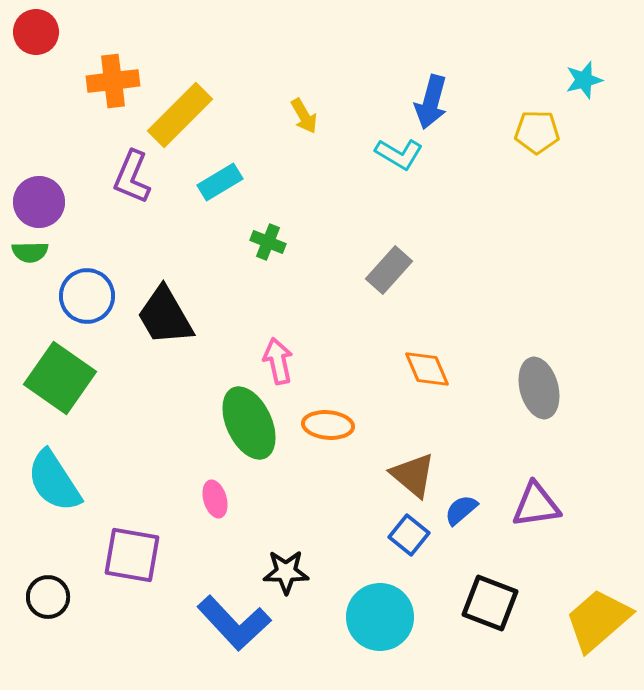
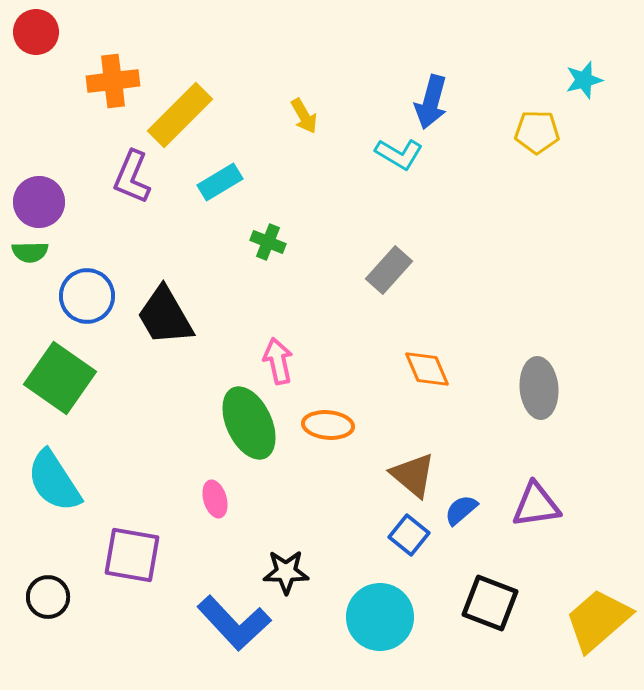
gray ellipse: rotated 10 degrees clockwise
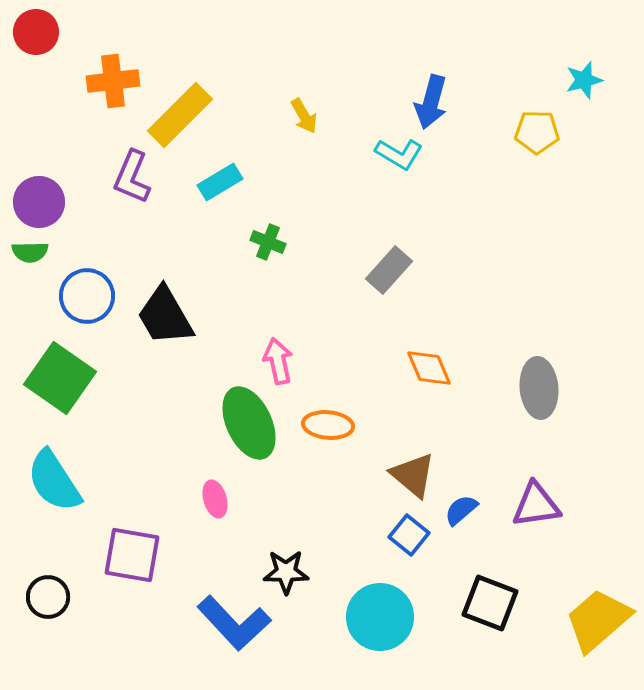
orange diamond: moved 2 px right, 1 px up
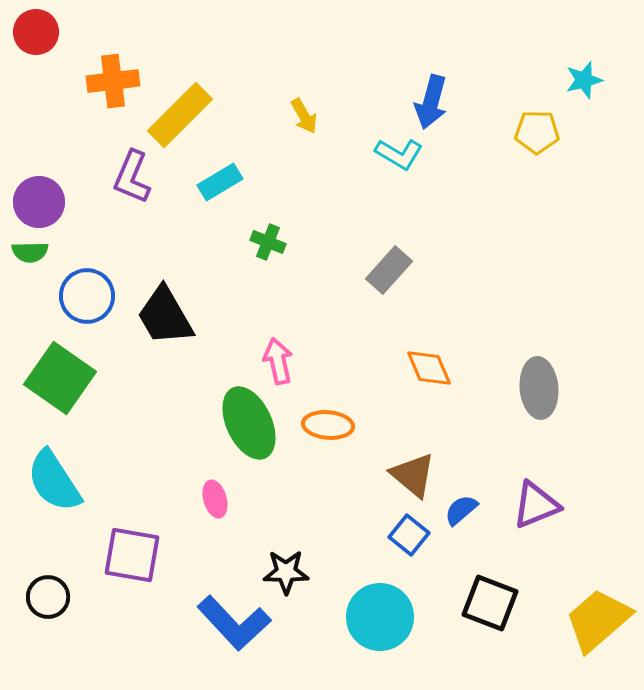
purple triangle: rotated 14 degrees counterclockwise
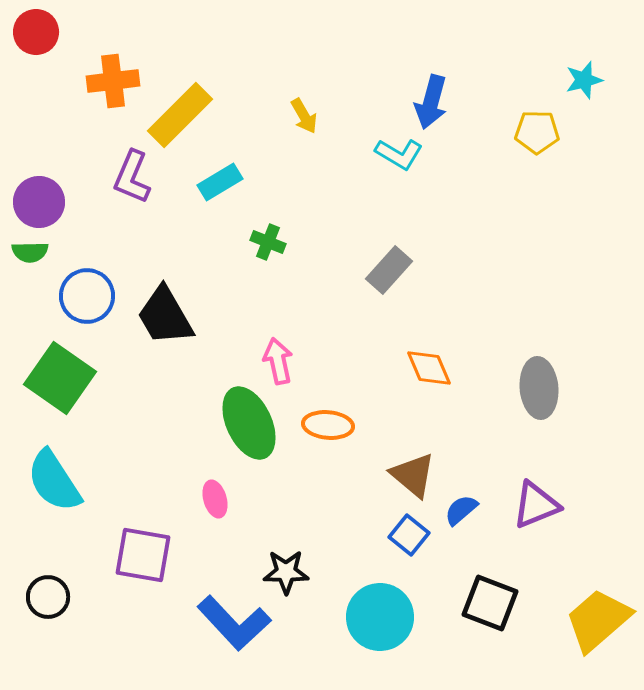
purple square: moved 11 px right
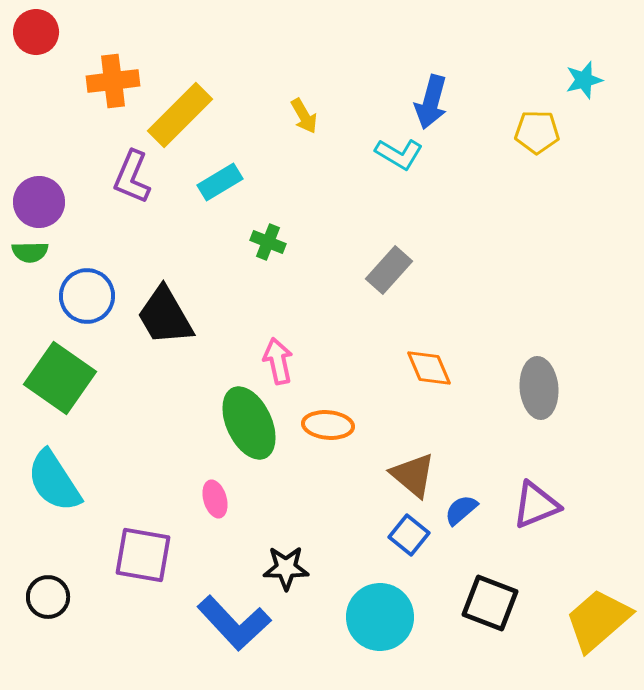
black star: moved 4 px up
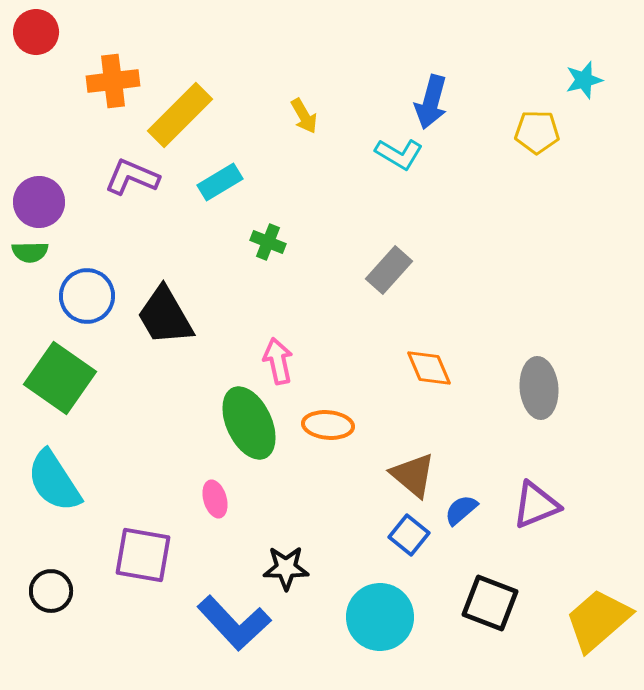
purple L-shape: rotated 90 degrees clockwise
black circle: moved 3 px right, 6 px up
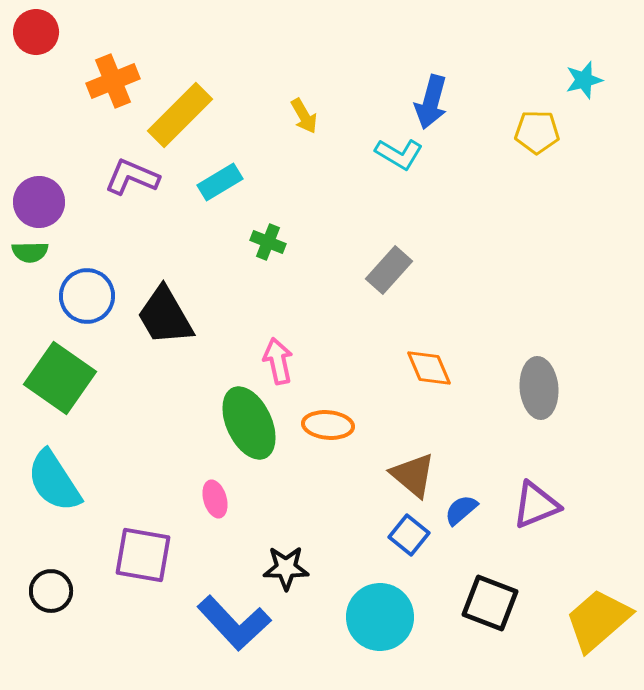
orange cross: rotated 15 degrees counterclockwise
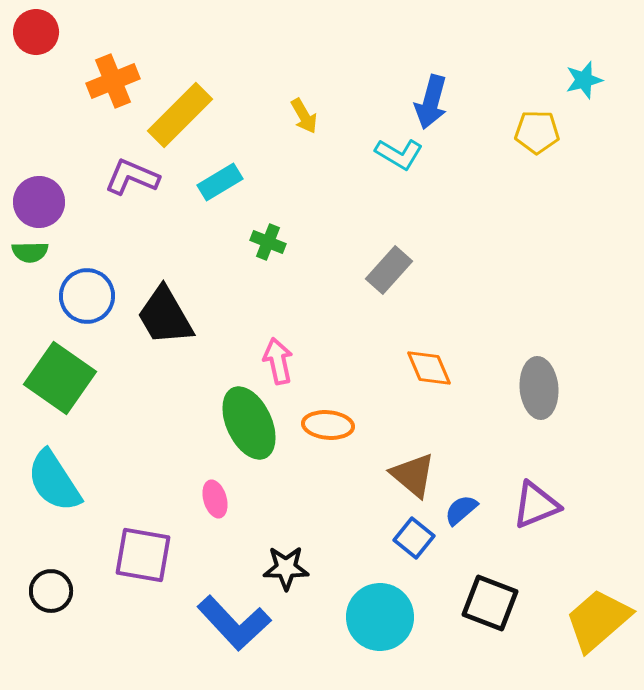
blue square: moved 5 px right, 3 px down
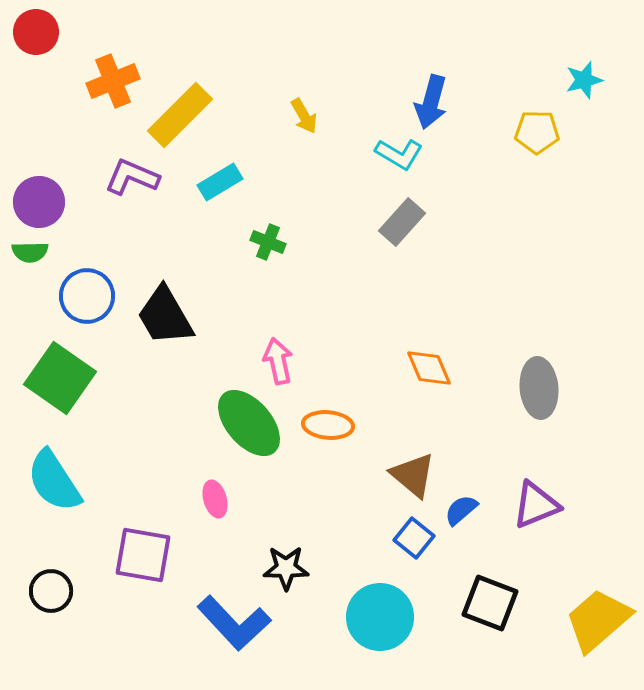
gray rectangle: moved 13 px right, 48 px up
green ellipse: rotated 16 degrees counterclockwise
